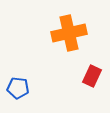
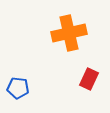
red rectangle: moved 3 px left, 3 px down
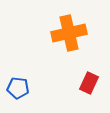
red rectangle: moved 4 px down
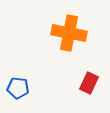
orange cross: rotated 24 degrees clockwise
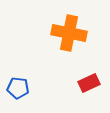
red rectangle: rotated 40 degrees clockwise
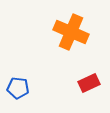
orange cross: moved 2 px right, 1 px up; rotated 12 degrees clockwise
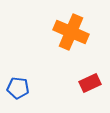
red rectangle: moved 1 px right
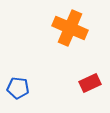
orange cross: moved 1 px left, 4 px up
